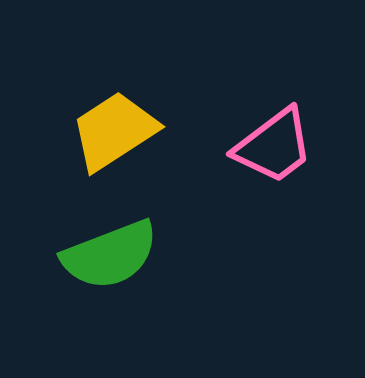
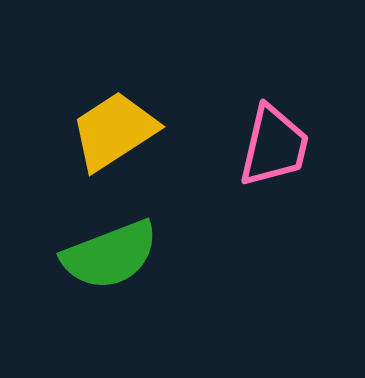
pink trapezoid: rotated 40 degrees counterclockwise
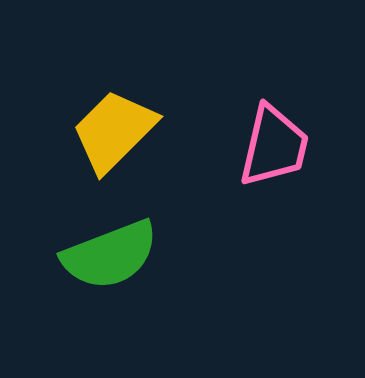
yellow trapezoid: rotated 12 degrees counterclockwise
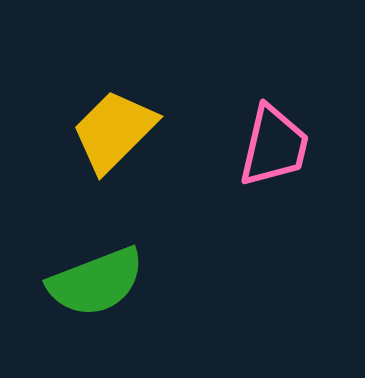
green semicircle: moved 14 px left, 27 px down
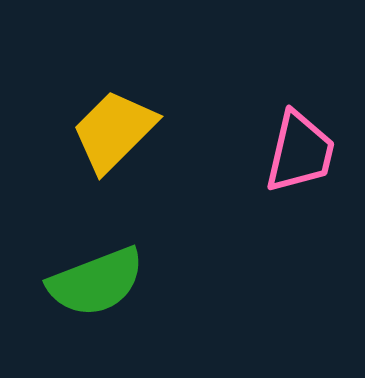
pink trapezoid: moved 26 px right, 6 px down
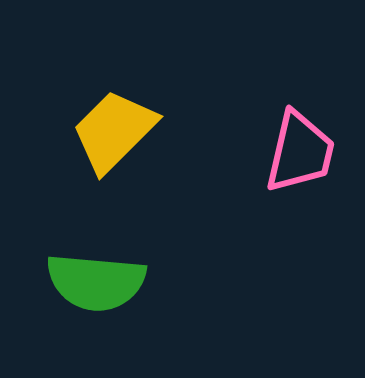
green semicircle: rotated 26 degrees clockwise
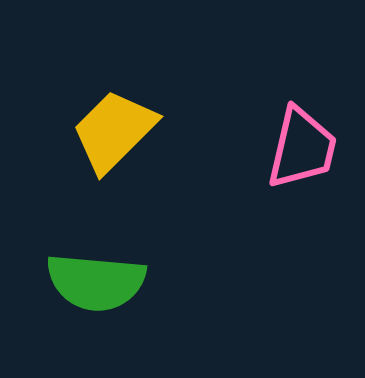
pink trapezoid: moved 2 px right, 4 px up
